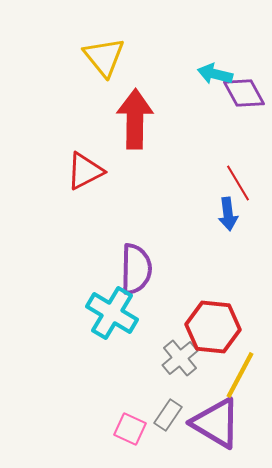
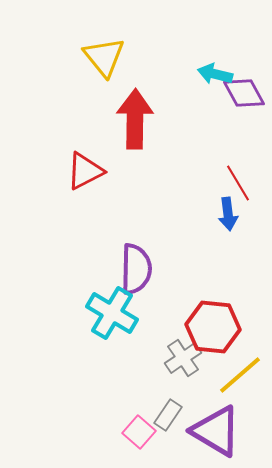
gray cross: moved 3 px right; rotated 6 degrees clockwise
yellow line: rotated 21 degrees clockwise
purple triangle: moved 8 px down
pink square: moved 9 px right, 3 px down; rotated 16 degrees clockwise
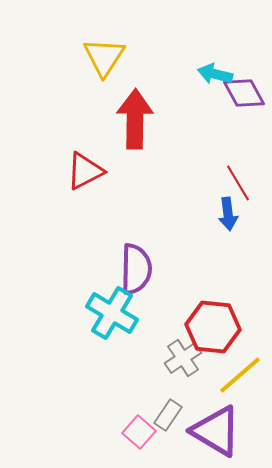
yellow triangle: rotated 12 degrees clockwise
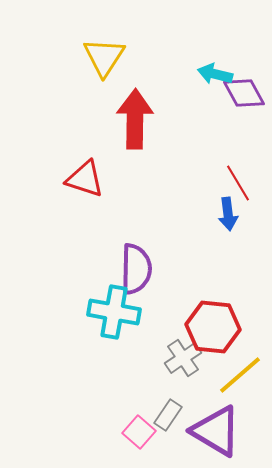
red triangle: moved 8 px down; rotated 45 degrees clockwise
cyan cross: moved 2 px right, 1 px up; rotated 21 degrees counterclockwise
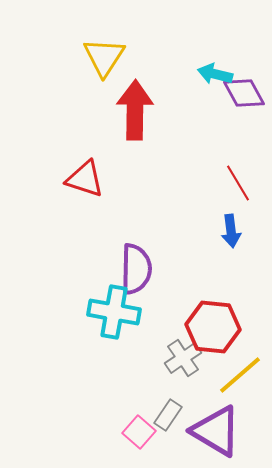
red arrow: moved 9 px up
blue arrow: moved 3 px right, 17 px down
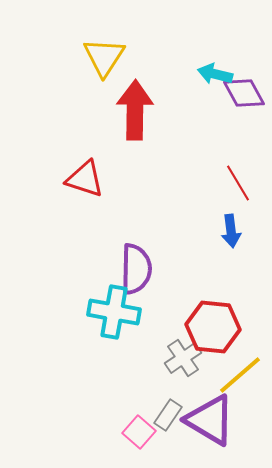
purple triangle: moved 6 px left, 11 px up
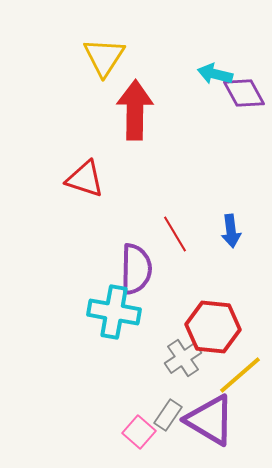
red line: moved 63 px left, 51 px down
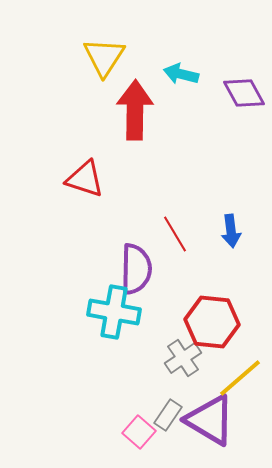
cyan arrow: moved 34 px left
red hexagon: moved 1 px left, 5 px up
yellow line: moved 3 px down
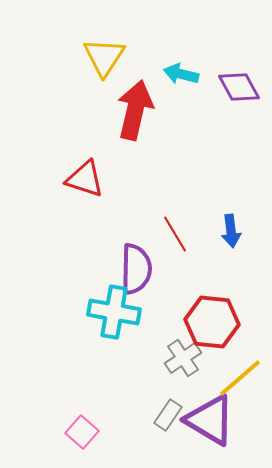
purple diamond: moved 5 px left, 6 px up
red arrow: rotated 12 degrees clockwise
pink square: moved 57 px left
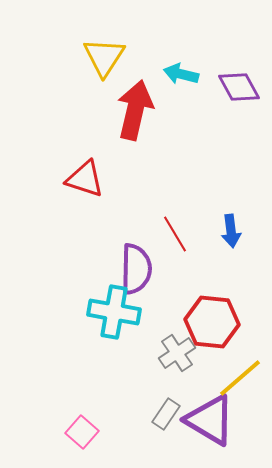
gray cross: moved 6 px left, 5 px up
gray rectangle: moved 2 px left, 1 px up
